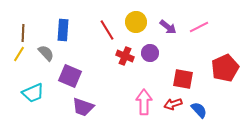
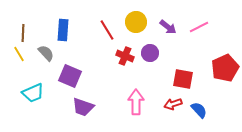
yellow line: rotated 63 degrees counterclockwise
pink arrow: moved 8 px left
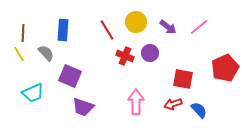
pink line: rotated 12 degrees counterclockwise
